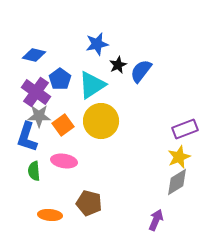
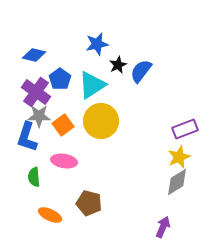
green semicircle: moved 6 px down
orange ellipse: rotated 20 degrees clockwise
purple arrow: moved 7 px right, 7 px down
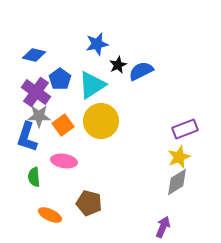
blue semicircle: rotated 25 degrees clockwise
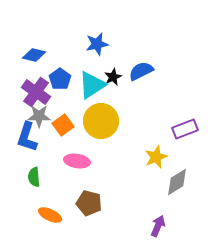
black star: moved 5 px left, 12 px down
yellow star: moved 23 px left
pink ellipse: moved 13 px right
purple arrow: moved 5 px left, 1 px up
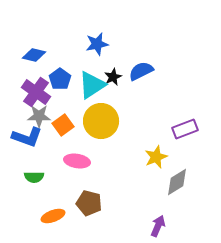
blue L-shape: rotated 88 degrees counterclockwise
green semicircle: rotated 84 degrees counterclockwise
orange ellipse: moved 3 px right, 1 px down; rotated 45 degrees counterclockwise
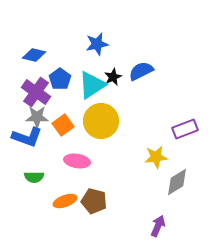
gray star: moved 2 px left, 1 px down
yellow star: rotated 15 degrees clockwise
brown pentagon: moved 5 px right, 2 px up
orange ellipse: moved 12 px right, 15 px up
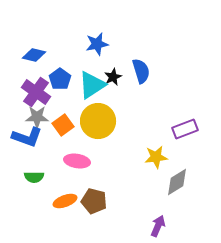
blue semicircle: rotated 100 degrees clockwise
yellow circle: moved 3 px left
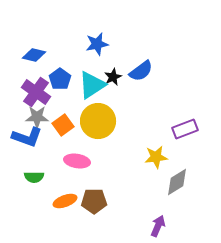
blue semicircle: rotated 70 degrees clockwise
brown pentagon: rotated 15 degrees counterclockwise
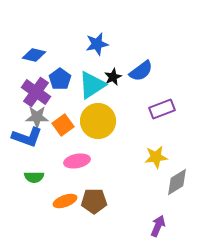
purple rectangle: moved 23 px left, 20 px up
pink ellipse: rotated 20 degrees counterclockwise
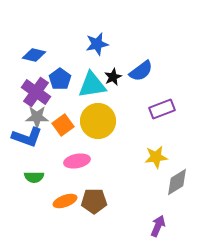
cyan triangle: rotated 24 degrees clockwise
